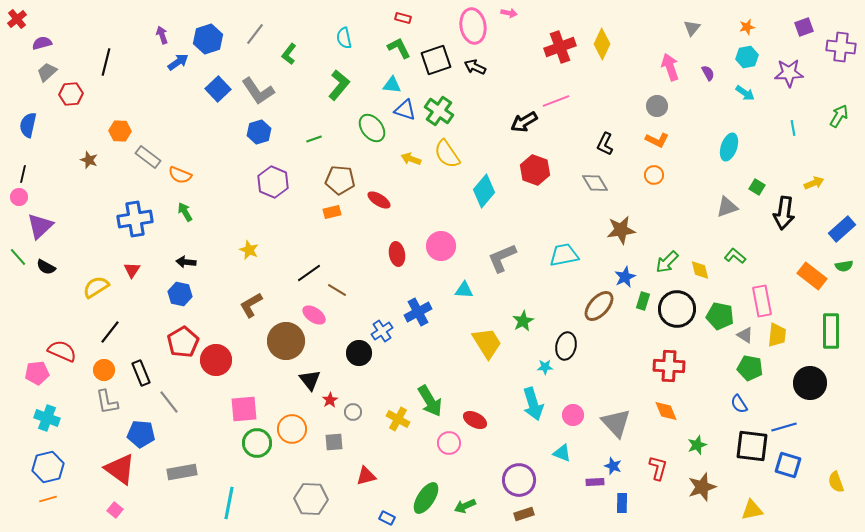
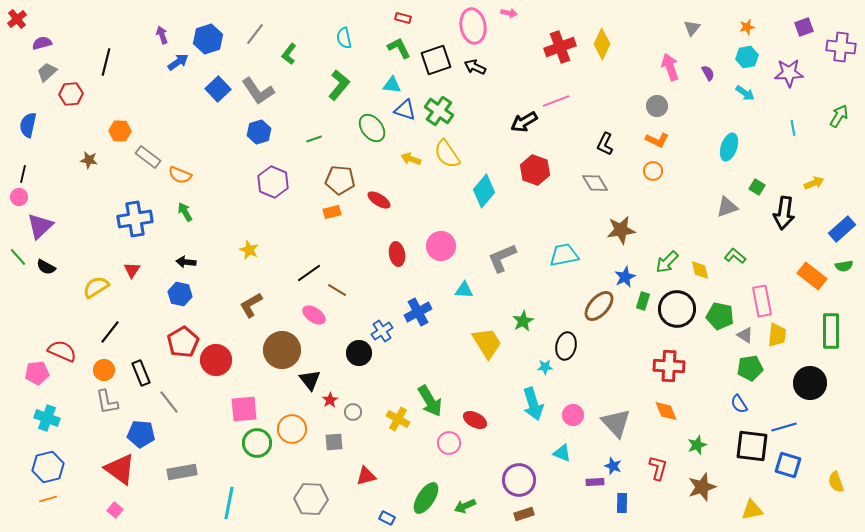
brown star at (89, 160): rotated 12 degrees counterclockwise
orange circle at (654, 175): moved 1 px left, 4 px up
brown circle at (286, 341): moved 4 px left, 9 px down
green pentagon at (750, 368): rotated 20 degrees counterclockwise
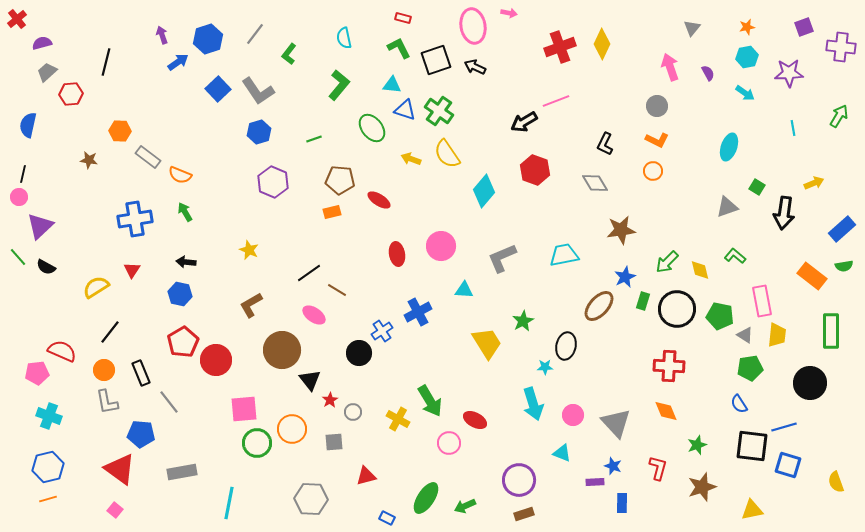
cyan cross at (47, 418): moved 2 px right, 2 px up
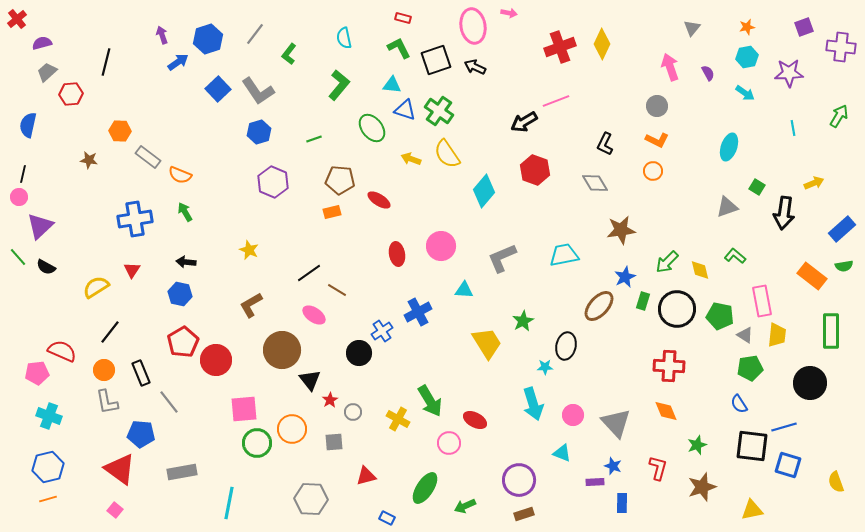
green ellipse at (426, 498): moved 1 px left, 10 px up
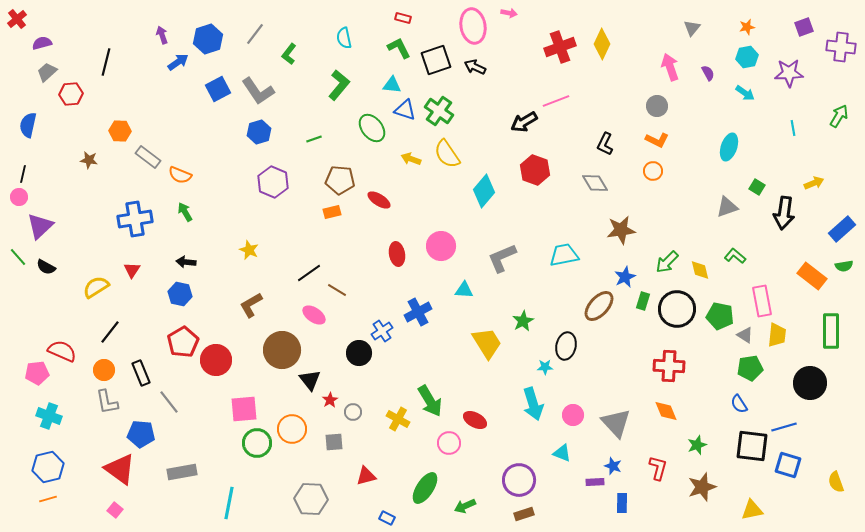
blue square at (218, 89): rotated 15 degrees clockwise
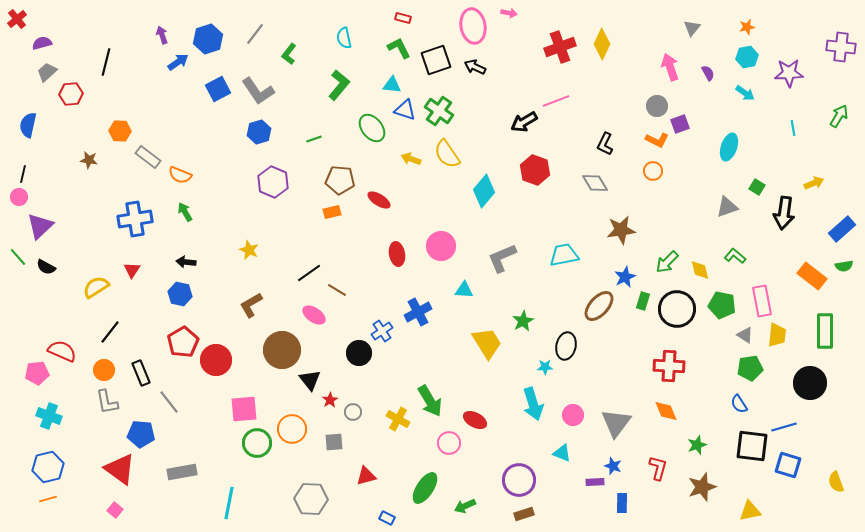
purple square at (804, 27): moved 124 px left, 97 px down
green pentagon at (720, 316): moved 2 px right, 11 px up
green rectangle at (831, 331): moved 6 px left
gray triangle at (616, 423): rotated 20 degrees clockwise
yellow triangle at (752, 510): moved 2 px left, 1 px down
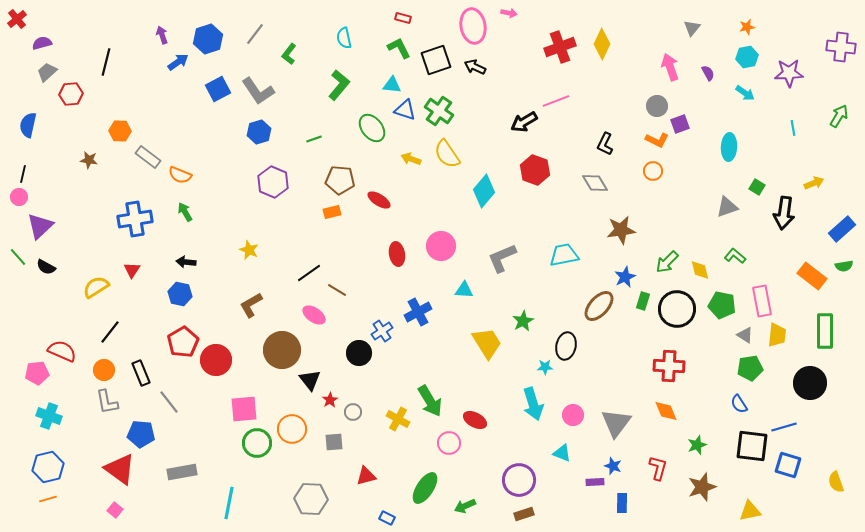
cyan ellipse at (729, 147): rotated 16 degrees counterclockwise
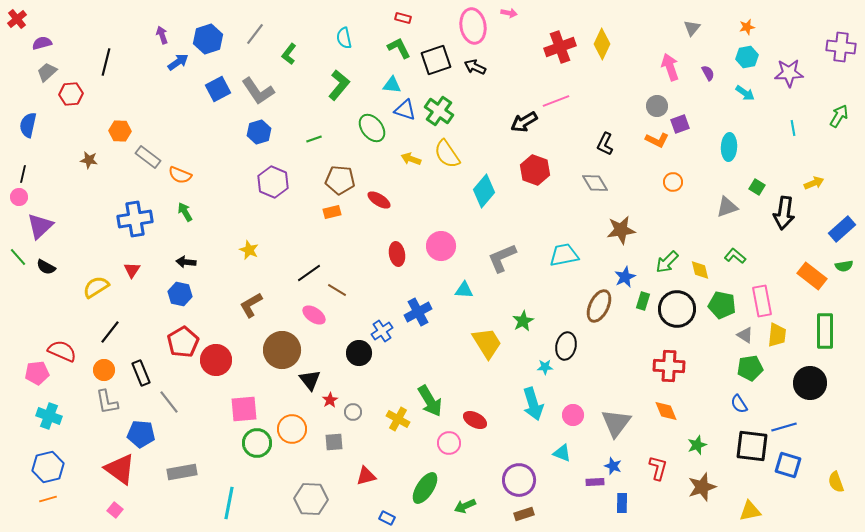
orange circle at (653, 171): moved 20 px right, 11 px down
brown ellipse at (599, 306): rotated 16 degrees counterclockwise
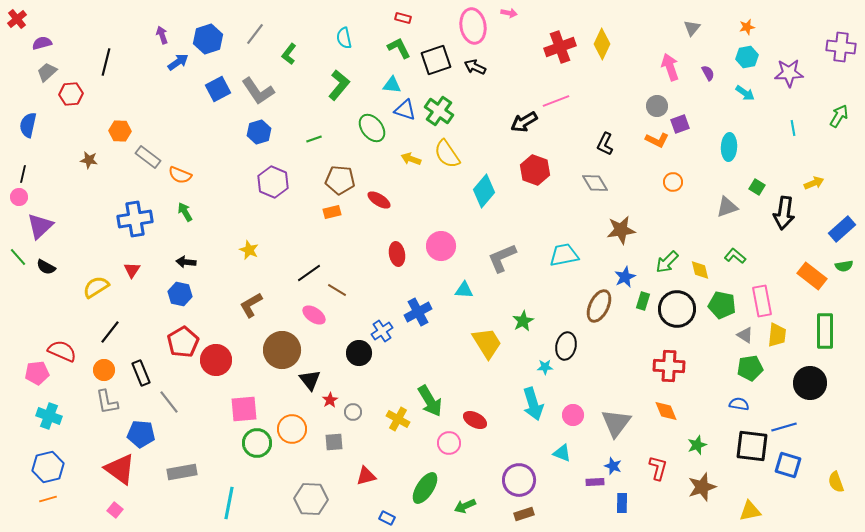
blue semicircle at (739, 404): rotated 132 degrees clockwise
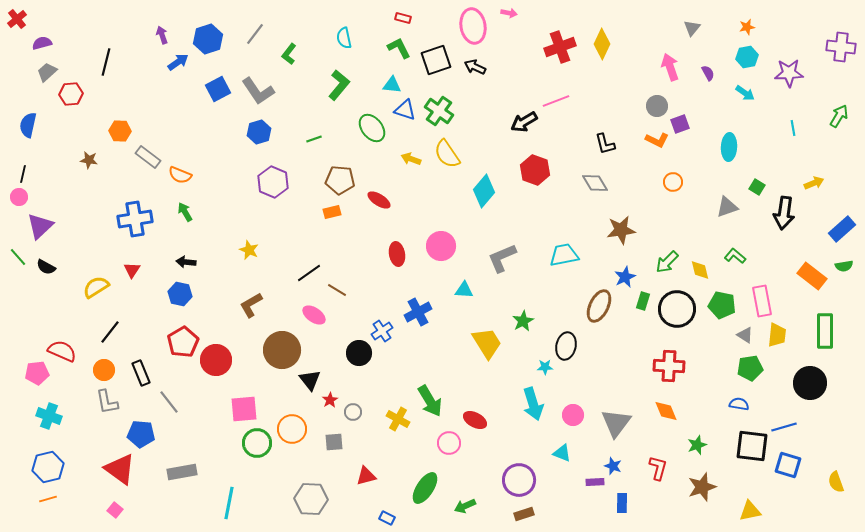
black L-shape at (605, 144): rotated 40 degrees counterclockwise
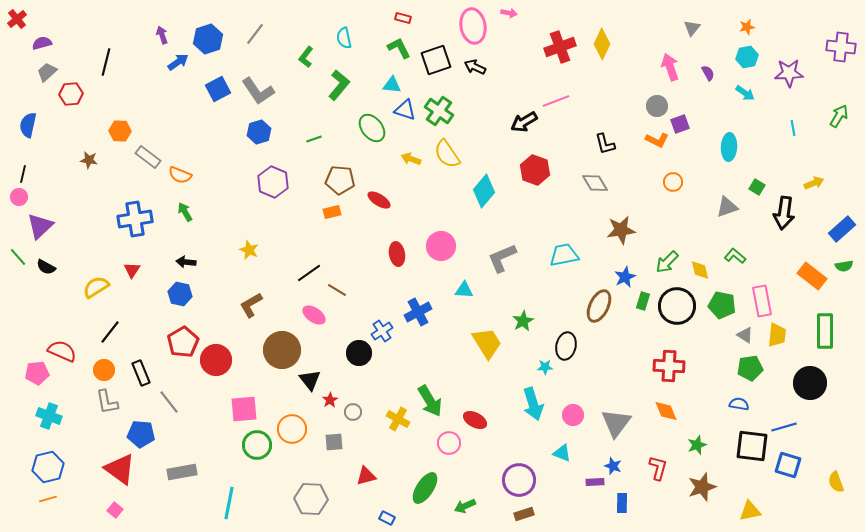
green L-shape at (289, 54): moved 17 px right, 3 px down
black circle at (677, 309): moved 3 px up
green circle at (257, 443): moved 2 px down
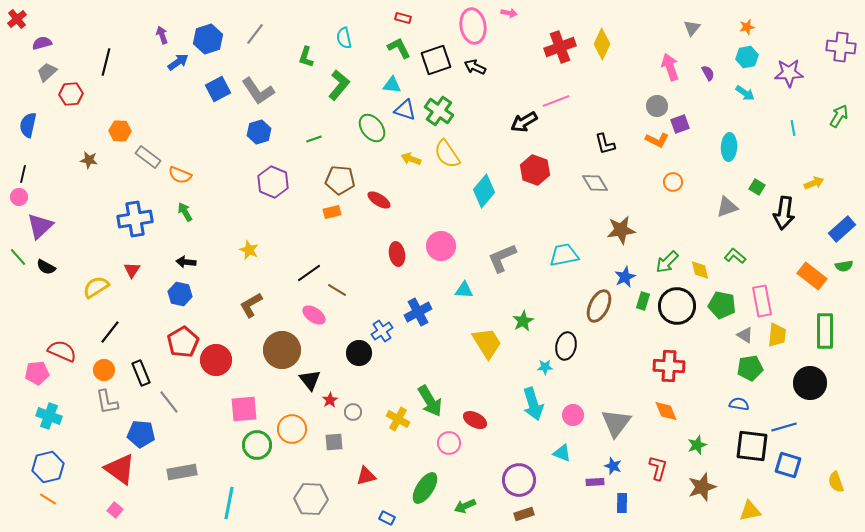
green L-shape at (306, 57): rotated 20 degrees counterclockwise
orange line at (48, 499): rotated 48 degrees clockwise
